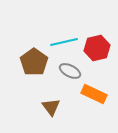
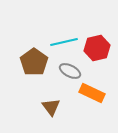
orange rectangle: moved 2 px left, 1 px up
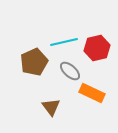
brown pentagon: rotated 12 degrees clockwise
gray ellipse: rotated 15 degrees clockwise
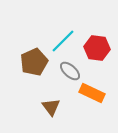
cyan line: moved 1 px left, 1 px up; rotated 32 degrees counterclockwise
red hexagon: rotated 20 degrees clockwise
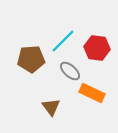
brown pentagon: moved 3 px left, 3 px up; rotated 20 degrees clockwise
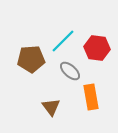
orange rectangle: moved 1 px left, 4 px down; rotated 55 degrees clockwise
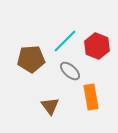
cyan line: moved 2 px right
red hexagon: moved 2 px up; rotated 15 degrees clockwise
brown triangle: moved 1 px left, 1 px up
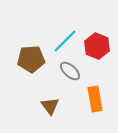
orange rectangle: moved 4 px right, 2 px down
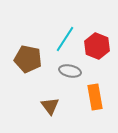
cyan line: moved 2 px up; rotated 12 degrees counterclockwise
brown pentagon: moved 3 px left; rotated 16 degrees clockwise
gray ellipse: rotated 30 degrees counterclockwise
orange rectangle: moved 2 px up
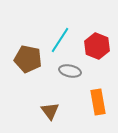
cyan line: moved 5 px left, 1 px down
orange rectangle: moved 3 px right, 5 px down
brown triangle: moved 5 px down
